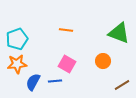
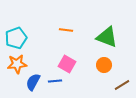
green triangle: moved 12 px left, 4 px down
cyan pentagon: moved 1 px left, 1 px up
orange circle: moved 1 px right, 4 px down
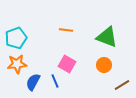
blue line: rotated 72 degrees clockwise
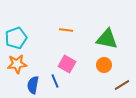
green triangle: moved 2 px down; rotated 10 degrees counterclockwise
blue semicircle: moved 3 px down; rotated 18 degrees counterclockwise
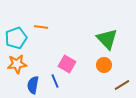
orange line: moved 25 px left, 3 px up
green triangle: rotated 35 degrees clockwise
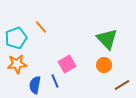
orange line: rotated 40 degrees clockwise
pink square: rotated 30 degrees clockwise
blue semicircle: moved 2 px right
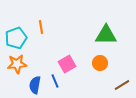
orange line: rotated 32 degrees clockwise
green triangle: moved 1 px left, 4 px up; rotated 45 degrees counterclockwise
orange circle: moved 4 px left, 2 px up
